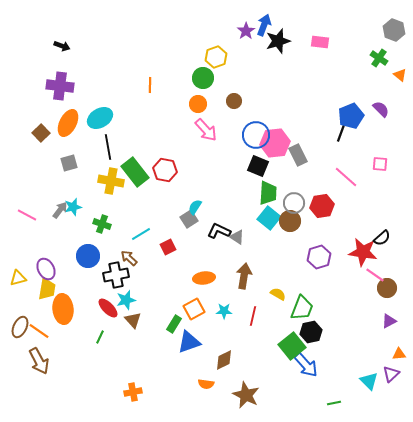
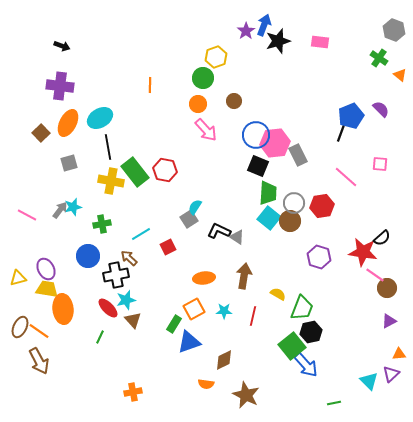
green cross at (102, 224): rotated 30 degrees counterclockwise
purple hexagon at (319, 257): rotated 25 degrees counterclockwise
yellow trapezoid at (47, 289): rotated 90 degrees counterclockwise
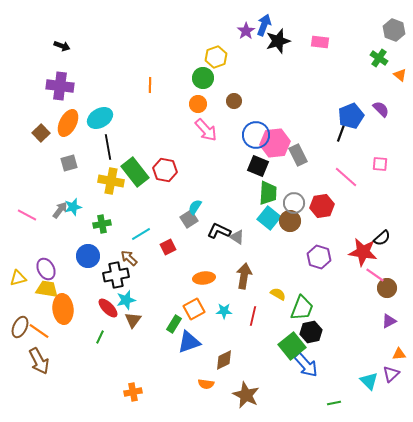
brown triangle at (133, 320): rotated 18 degrees clockwise
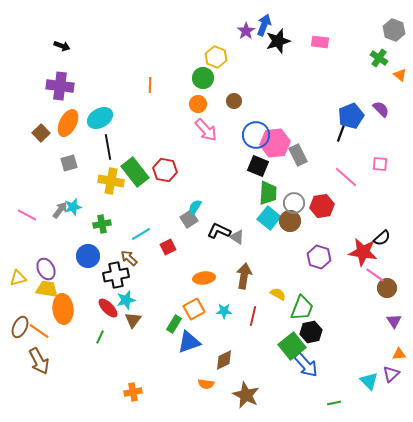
yellow hexagon at (216, 57): rotated 20 degrees counterclockwise
purple triangle at (389, 321): moved 5 px right; rotated 35 degrees counterclockwise
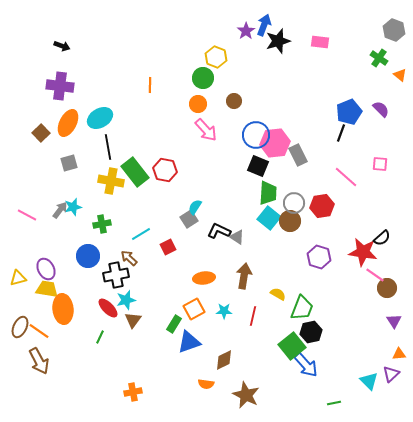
blue pentagon at (351, 116): moved 2 px left, 4 px up
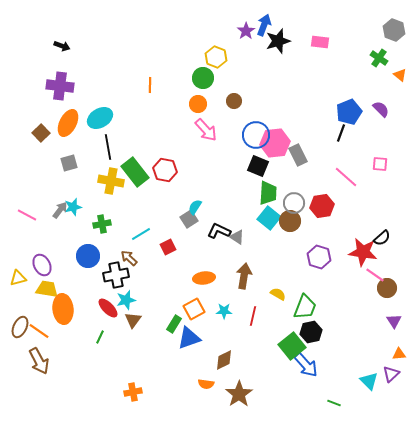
purple ellipse at (46, 269): moved 4 px left, 4 px up
green trapezoid at (302, 308): moved 3 px right, 1 px up
blue triangle at (189, 342): moved 4 px up
brown star at (246, 395): moved 7 px left, 1 px up; rotated 12 degrees clockwise
green line at (334, 403): rotated 32 degrees clockwise
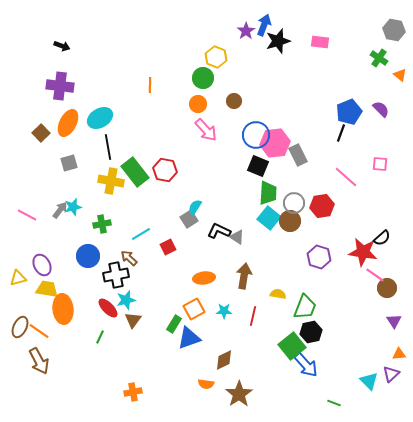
gray hexagon at (394, 30): rotated 10 degrees counterclockwise
yellow semicircle at (278, 294): rotated 21 degrees counterclockwise
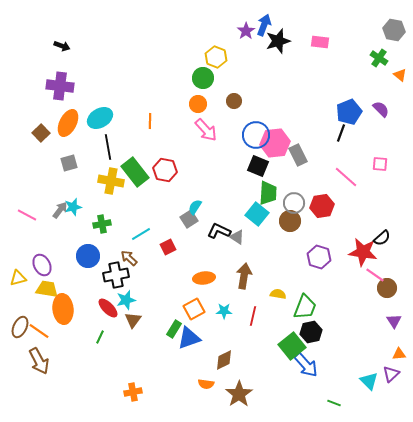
orange line at (150, 85): moved 36 px down
cyan square at (269, 218): moved 12 px left, 4 px up
green rectangle at (174, 324): moved 5 px down
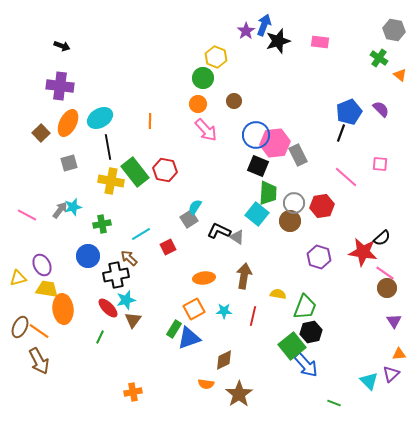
pink line at (375, 275): moved 10 px right, 2 px up
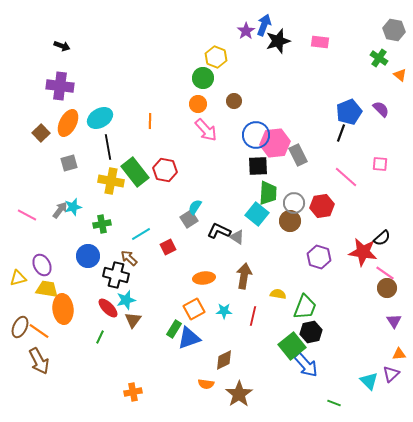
black square at (258, 166): rotated 25 degrees counterclockwise
black cross at (116, 275): rotated 25 degrees clockwise
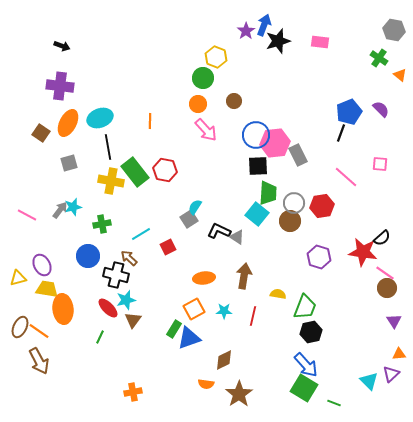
cyan ellipse at (100, 118): rotated 10 degrees clockwise
brown square at (41, 133): rotated 12 degrees counterclockwise
green square at (292, 346): moved 12 px right, 42 px down; rotated 20 degrees counterclockwise
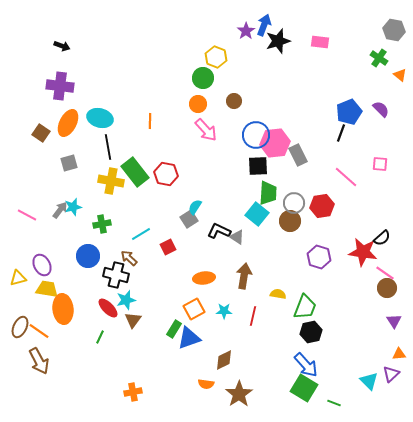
cyan ellipse at (100, 118): rotated 35 degrees clockwise
red hexagon at (165, 170): moved 1 px right, 4 px down
